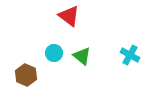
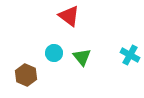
green triangle: moved 1 px down; rotated 12 degrees clockwise
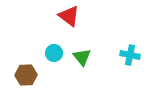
cyan cross: rotated 18 degrees counterclockwise
brown hexagon: rotated 25 degrees counterclockwise
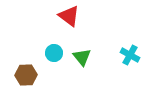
cyan cross: rotated 18 degrees clockwise
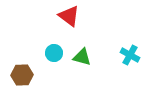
green triangle: rotated 36 degrees counterclockwise
brown hexagon: moved 4 px left
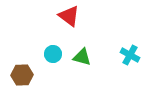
cyan circle: moved 1 px left, 1 px down
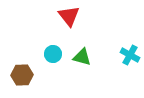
red triangle: rotated 15 degrees clockwise
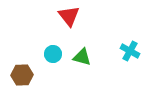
cyan cross: moved 4 px up
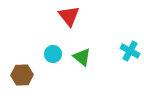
green triangle: rotated 24 degrees clockwise
